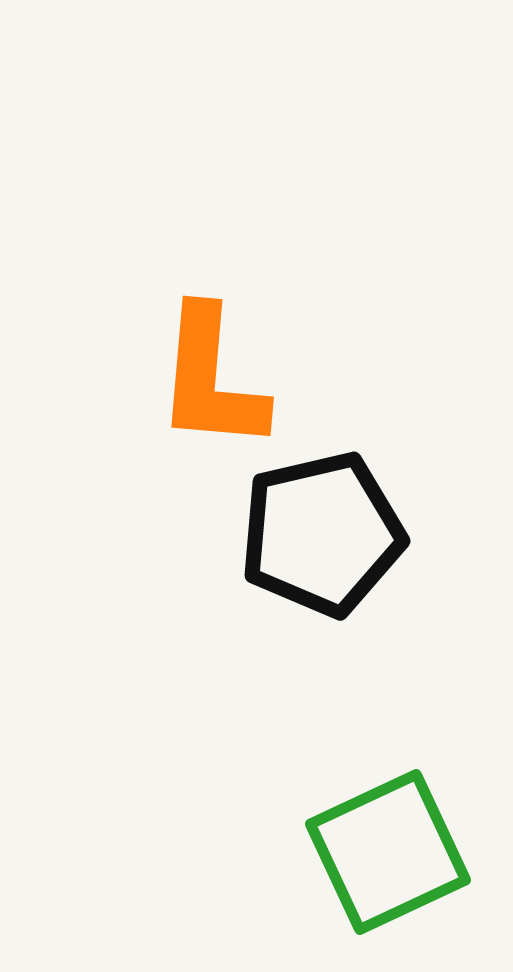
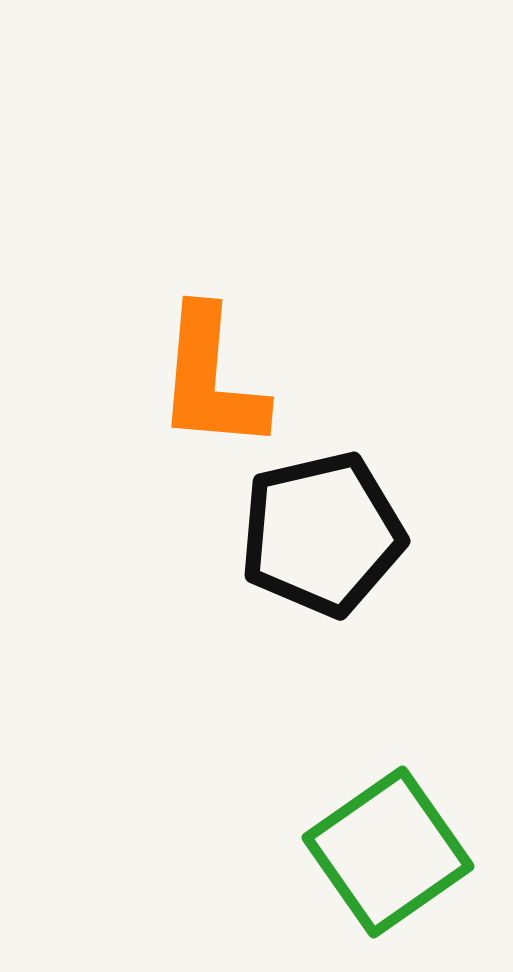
green square: rotated 10 degrees counterclockwise
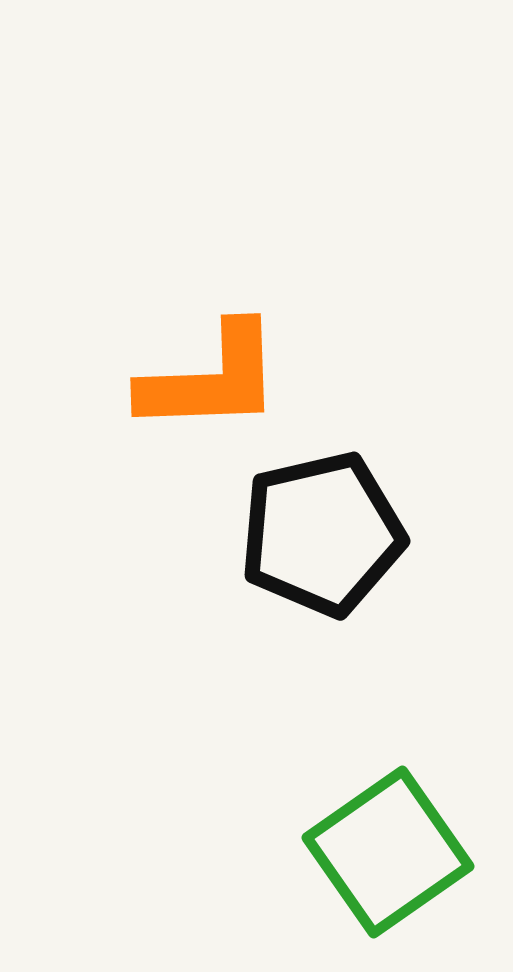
orange L-shape: rotated 97 degrees counterclockwise
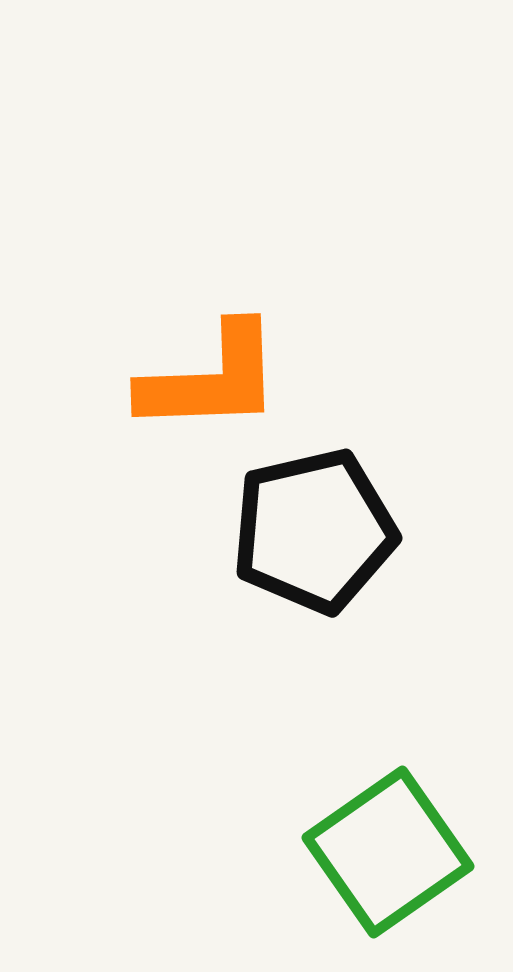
black pentagon: moved 8 px left, 3 px up
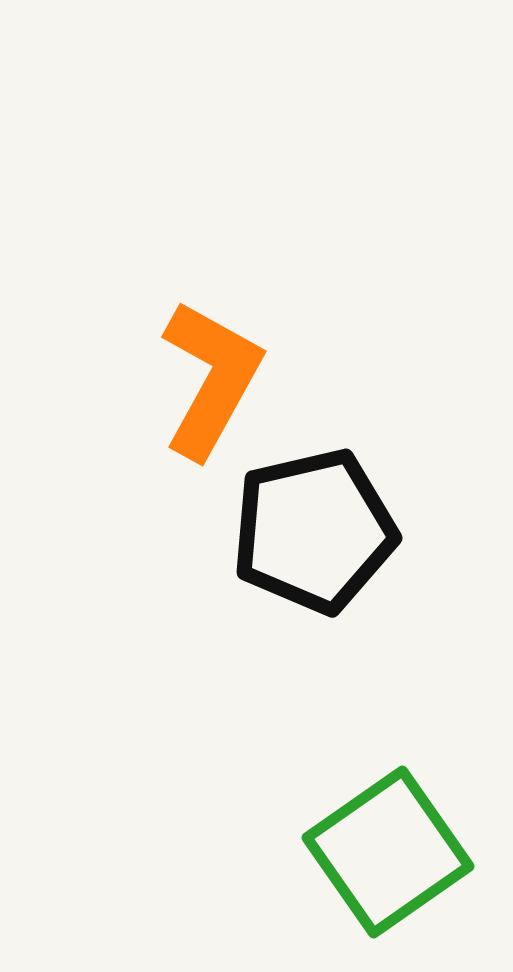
orange L-shape: rotated 59 degrees counterclockwise
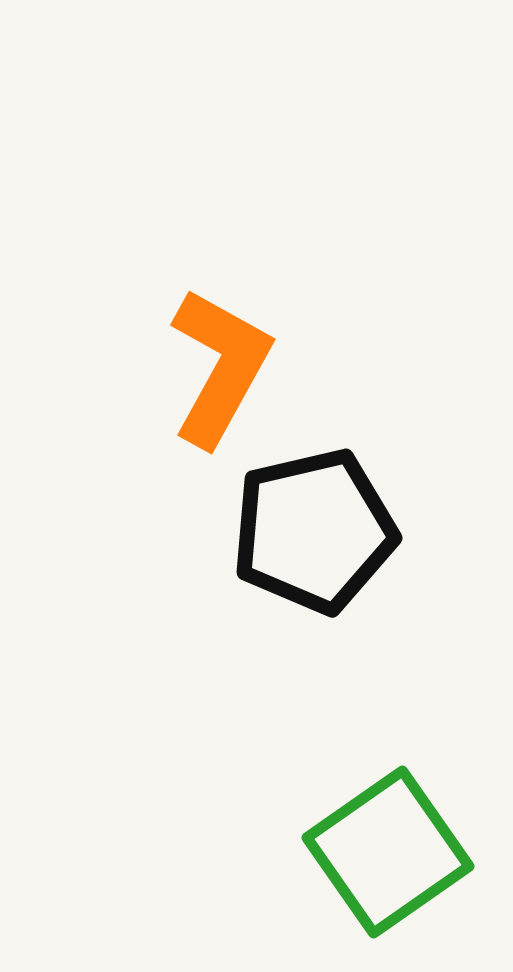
orange L-shape: moved 9 px right, 12 px up
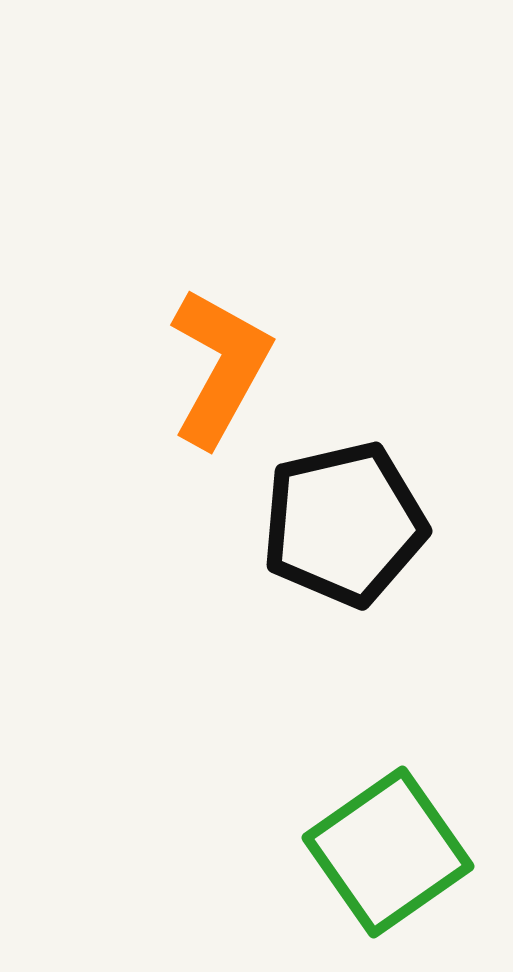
black pentagon: moved 30 px right, 7 px up
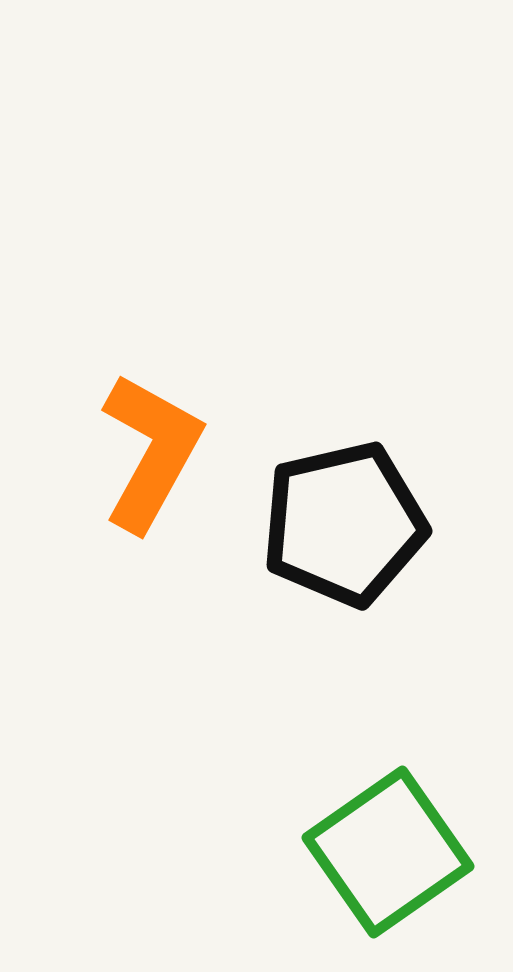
orange L-shape: moved 69 px left, 85 px down
